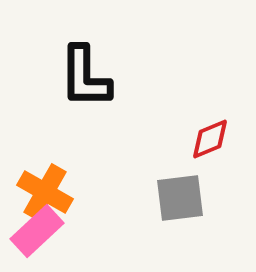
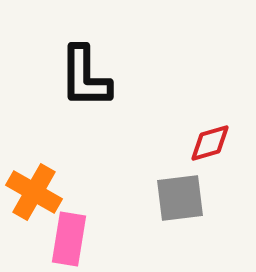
red diamond: moved 4 px down; rotated 6 degrees clockwise
orange cross: moved 11 px left
pink rectangle: moved 32 px right, 8 px down; rotated 38 degrees counterclockwise
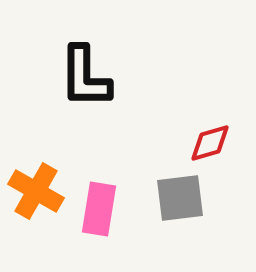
orange cross: moved 2 px right, 1 px up
pink rectangle: moved 30 px right, 30 px up
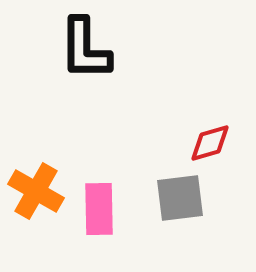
black L-shape: moved 28 px up
pink rectangle: rotated 10 degrees counterclockwise
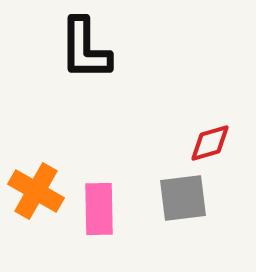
gray square: moved 3 px right
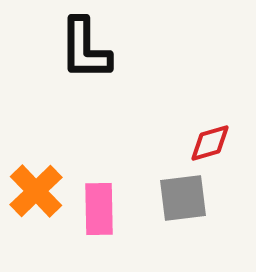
orange cross: rotated 16 degrees clockwise
